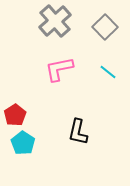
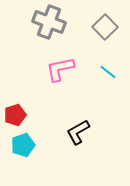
gray cross: moved 6 px left, 1 px down; rotated 28 degrees counterclockwise
pink L-shape: moved 1 px right
red pentagon: rotated 15 degrees clockwise
black L-shape: rotated 48 degrees clockwise
cyan pentagon: moved 2 px down; rotated 20 degrees clockwise
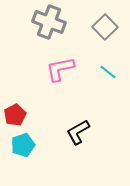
red pentagon: rotated 10 degrees counterclockwise
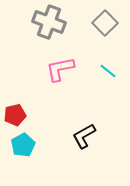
gray square: moved 4 px up
cyan line: moved 1 px up
red pentagon: rotated 15 degrees clockwise
black L-shape: moved 6 px right, 4 px down
cyan pentagon: rotated 10 degrees counterclockwise
